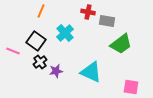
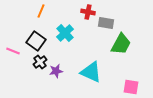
gray rectangle: moved 1 px left, 2 px down
green trapezoid: rotated 25 degrees counterclockwise
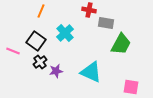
red cross: moved 1 px right, 2 px up
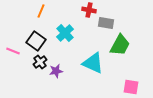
green trapezoid: moved 1 px left, 1 px down
cyan triangle: moved 2 px right, 9 px up
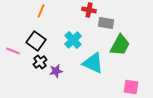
cyan cross: moved 8 px right, 7 px down
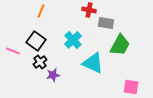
purple star: moved 3 px left, 4 px down
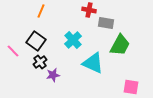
pink line: rotated 24 degrees clockwise
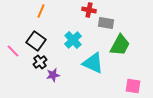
pink square: moved 2 px right, 1 px up
